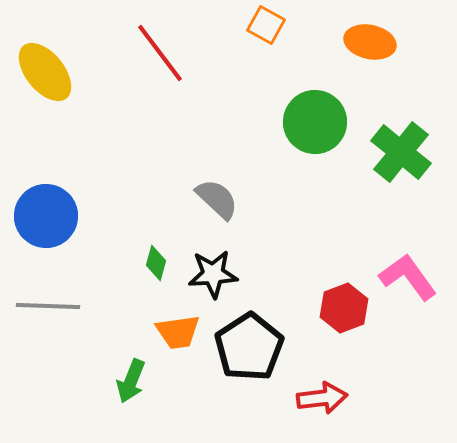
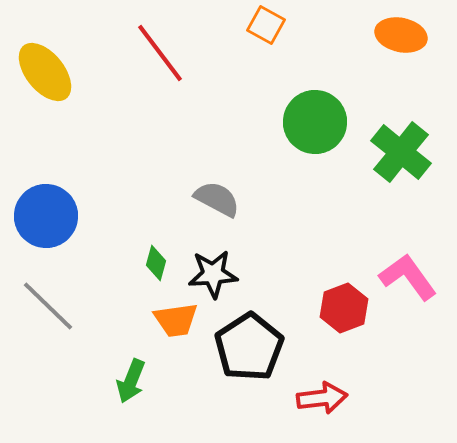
orange ellipse: moved 31 px right, 7 px up
gray semicircle: rotated 15 degrees counterclockwise
gray line: rotated 42 degrees clockwise
orange trapezoid: moved 2 px left, 12 px up
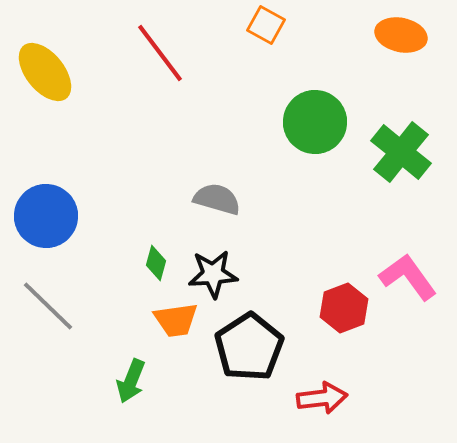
gray semicircle: rotated 12 degrees counterclockwise
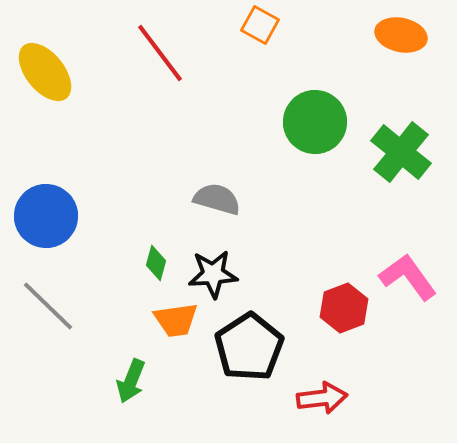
orange square: moved 6 px left
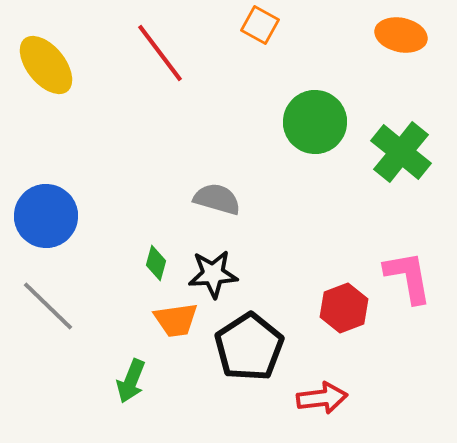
yellow ellipse: moved 1 px right, 7 px up
pink L-shape: rotated 26 degrees clockwise
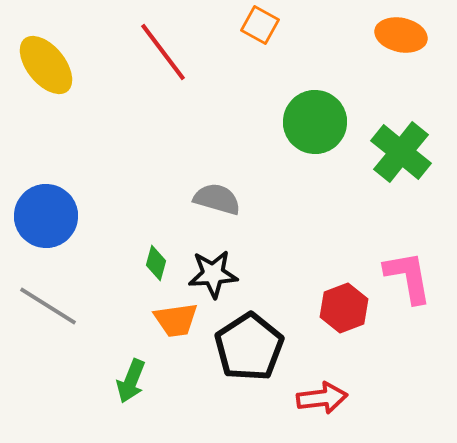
red line: moved 3 px right, 1 px up
gray line: rotated 12 degrees counterclockwise
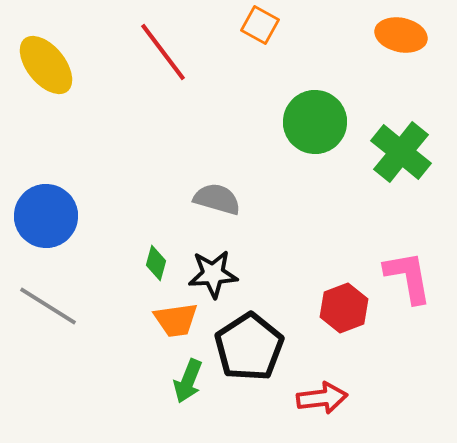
green arrow: moved 57 px right
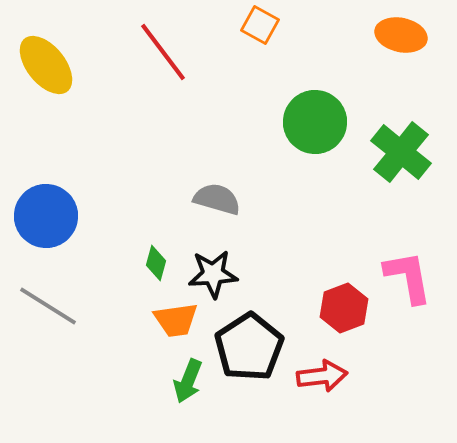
red arrow: moved 22 px up
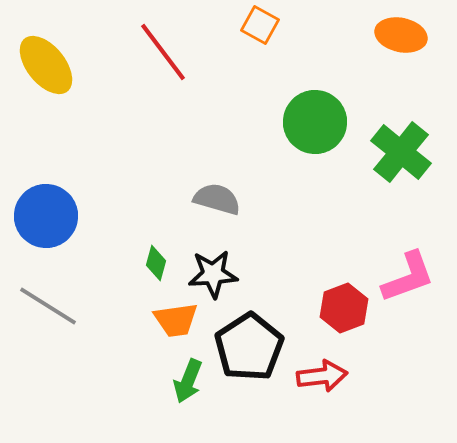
pink L-shape: rotated 80 degrees clockwise
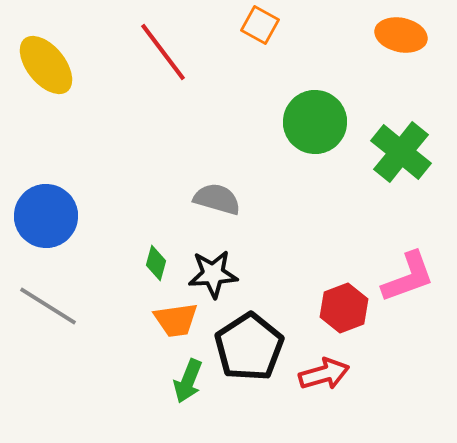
red arrow: moved 2 px right, 2 px up; rotated 9 degrees counterclockwise
